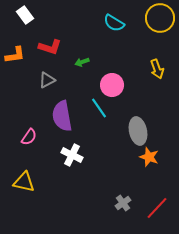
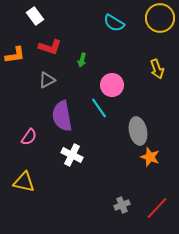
white rectangle: moved 10 px right, 1 px down
green arrow: moved 2 px up; rotated 56 degrees counterclockwise
orange star: moved 1 px right
gray cross: moved 1 px left, 2 px down; rotated 14 degrees clockwise
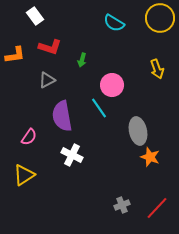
yellow triangle: moved 7 px up; rotated 45 degrees counterclockwise
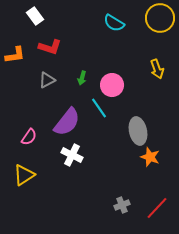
green arrow: moved 18 px down
purple semicircle: moved 5 px right, 6 px down; rotated 132 degrees counterclockwise
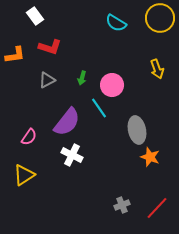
cyan semicircle: moved 2 px right
gray ellipse: moved 1 px left, 1 px up
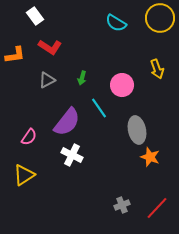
red L-shape: rotated 15 degrees clockwise
pink circle: moved 10 px right
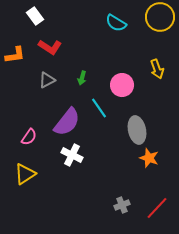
yellow circle: moved 1 px up
orange star: moved 1 px left, 1 px down
yellow triangle: moved 1 px right, 1 px up
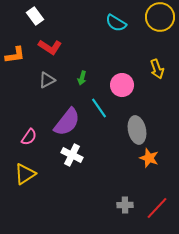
gray cross: moved 3 px right; rotated 21 degrees clockwise
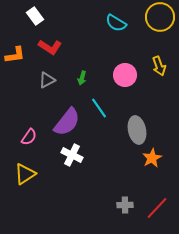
yellow arrow: moved 2 px right, 3 px up
pink circle: moved 3 px right, 10 px up
orange star: moved 3 px right; rotated 24 degrees clockwise
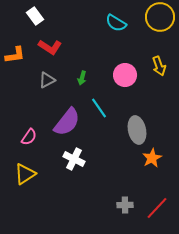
white cross: moved 2 px right, 4 px down
